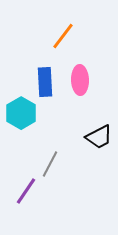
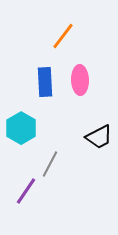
cyan hexagon: moved 15 px down
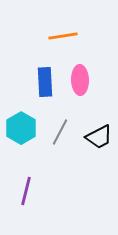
orange line: rotated 44 degrees clockwise
gray line: moved 10 px right, 32 px up
purple line: rotated 20 degrees counterclockwise
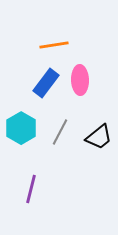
orange line: moved 9 px left, 9 px down
blue rectangle: moved 1 px right, 1 px down; rotated 40 degrees clockwise
black trapezoid: rotated 12 degrees counterclockwise
purple line: moved 5 px right, 2 px up
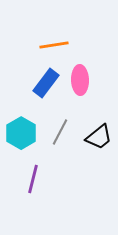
cyan hexagon: moved 5 px down
purple line: moved 2 px right, 10 px up
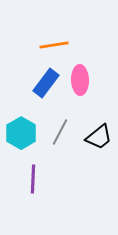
purple line: rotated 12 degrees counterclockwise
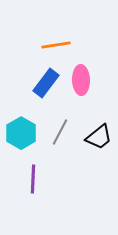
orange line: moved 2 px right
pink ellipse: moved 1 px right
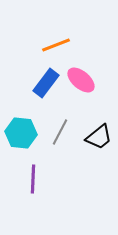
orange line: rotated 12 degrees counterclockwise
pink ellipse: rotated 48 degrees counterclockwise
cyan hexagon: rotated 24 degrees counterclockwise
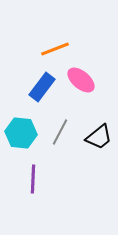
orange line: moved 1 px left, 4 px down
blue rectangle: moved 4 px left, 4 px down
